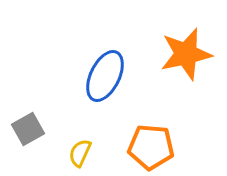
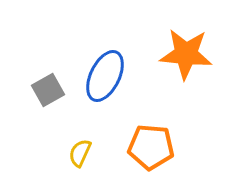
orange star: rotated 18 degrees clockwise
gray square: moved 20 px right, 39 px up
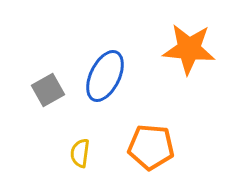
orange star: moved 3 px right, 5 px up
yellow semicircle: rotated 16 degrees counterclockwise
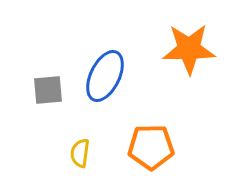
orange star: rotated 6 degrees counterclockwise
gray square: rotated 24 degrees clockwise
orange pentagon: rotated 6 degrees counterclockwise
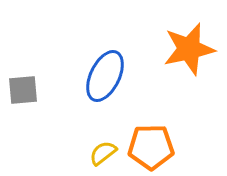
orange star: rotated 12 degrees counterclockwise
gray square: moved 25 px left
yellow semicircle: moved 23 px right; rotated 44 degrees clockwise
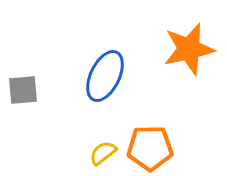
orange pentagon: moved 1 px left, 1 px down
